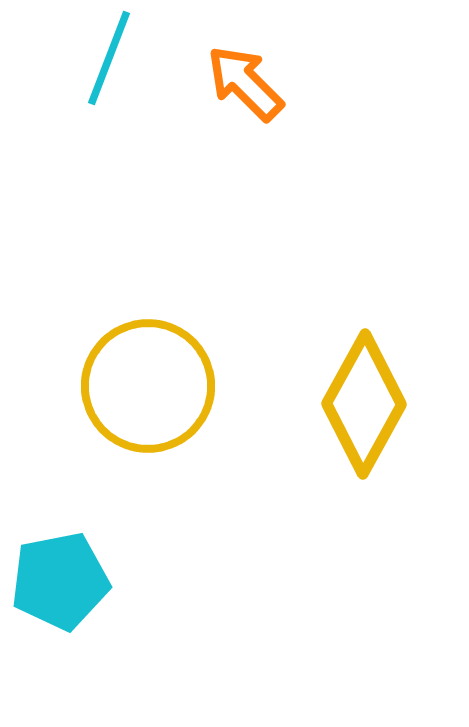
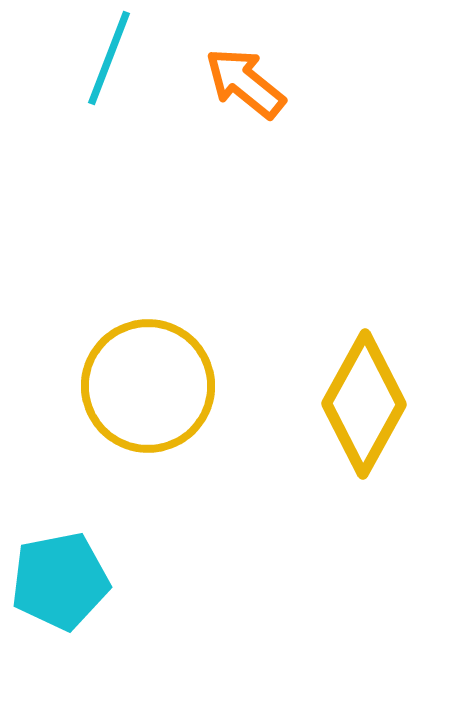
orange arrow: rotated 6 degrees counterclockwise
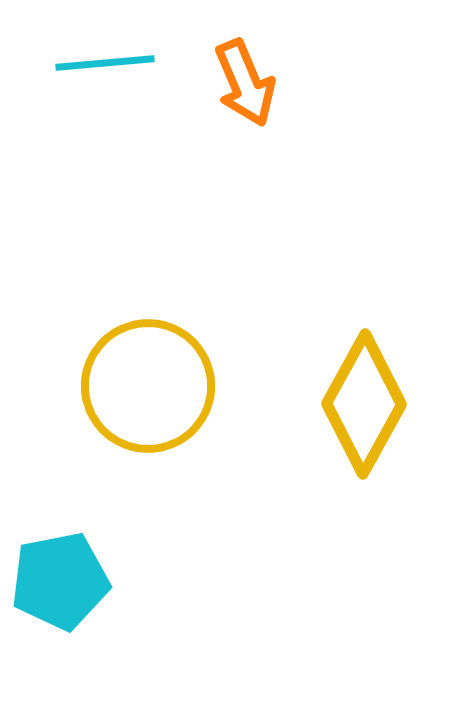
cyan line: moved 4 px left, 5 px down; rotated 64 degrees clockwise
orange arrow: rotated 152 degrees counterclockwise
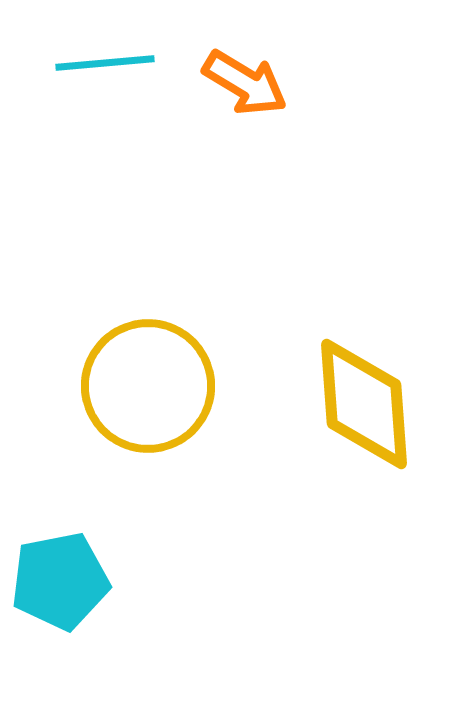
orange arrow: rotated 36 degrees counterclockwise
yellow diamond: rotated 33 degrees counterclockwise
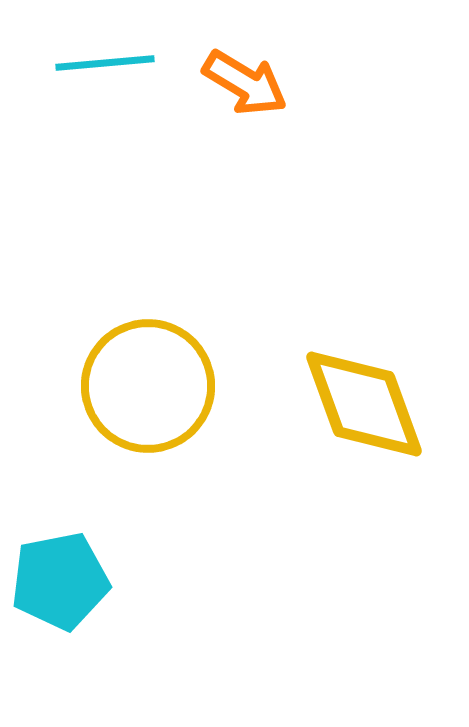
yellow diamond: rotated 16 degrees counterclockwise
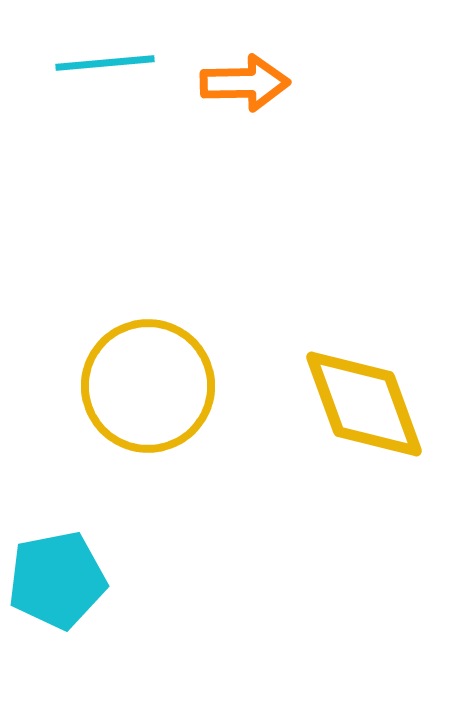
orange arrow: rotated 32 degrees counterclockwise
cyan pentagon: moved 3 px left, 1 px up
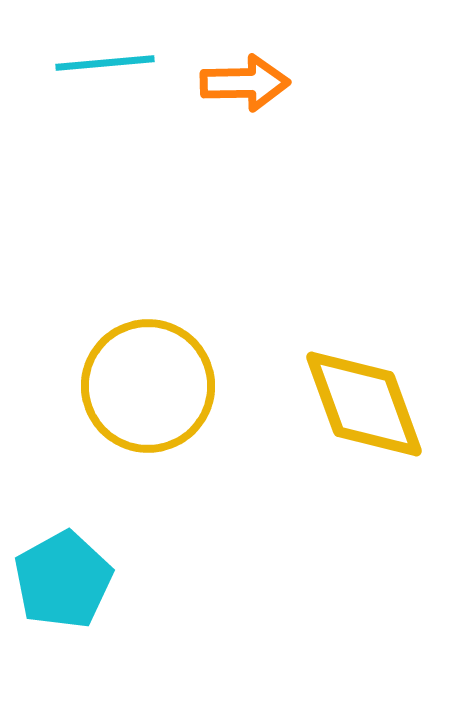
cyan pentagon: moved 6 px right; rotated 18 degrees counterclockwise
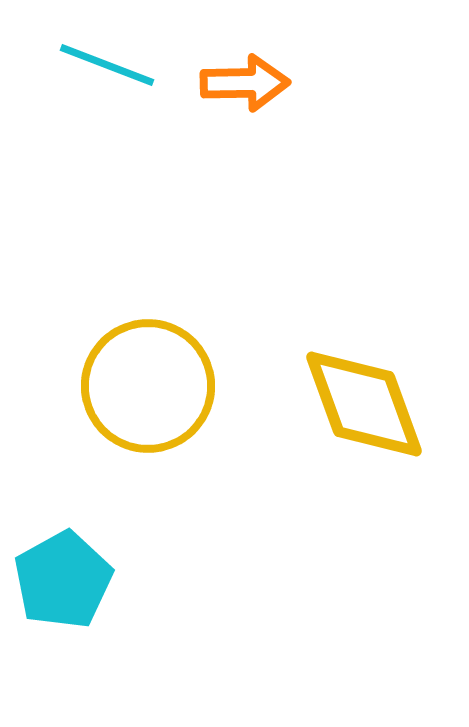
cyan line: moved 2 px right, 2 px down; rotated 26 degrees clockwise
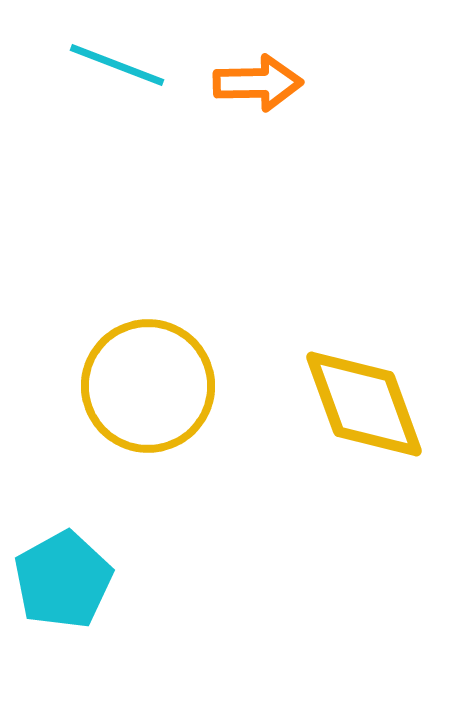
cyan line: moved 10 px right
orange arrow: moved 13 px right
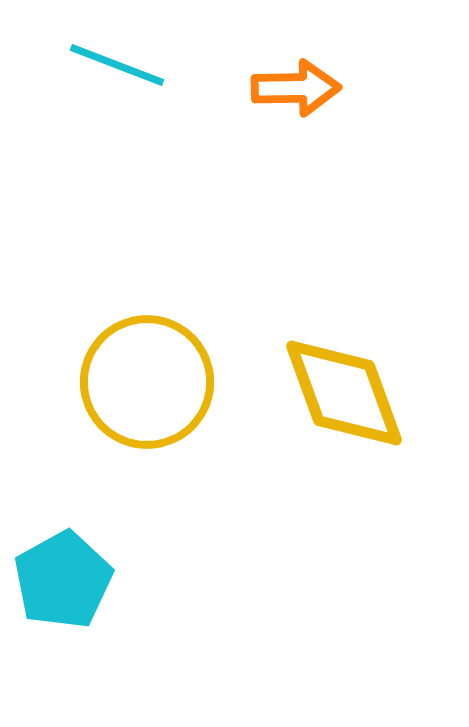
orange arrow: moved 38 px right, 5 px down
yellow circle: moved 1 px left, 4 px up
yellow diamond: moved 20 px left, 11 px up
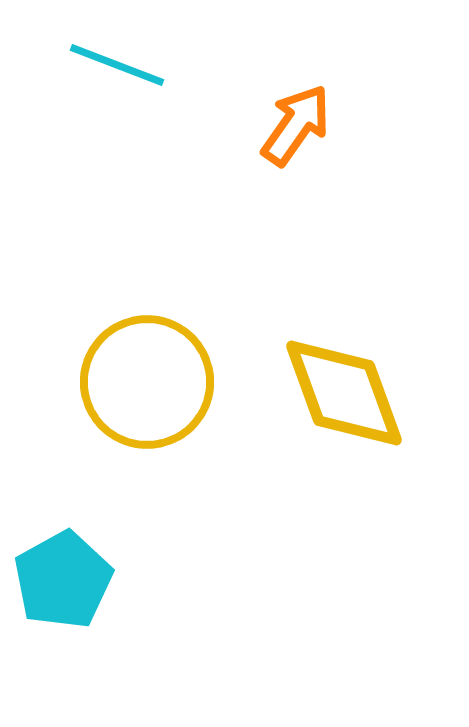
orange arrow: moved 37 px down; rotated 54 degrees counterclockwise
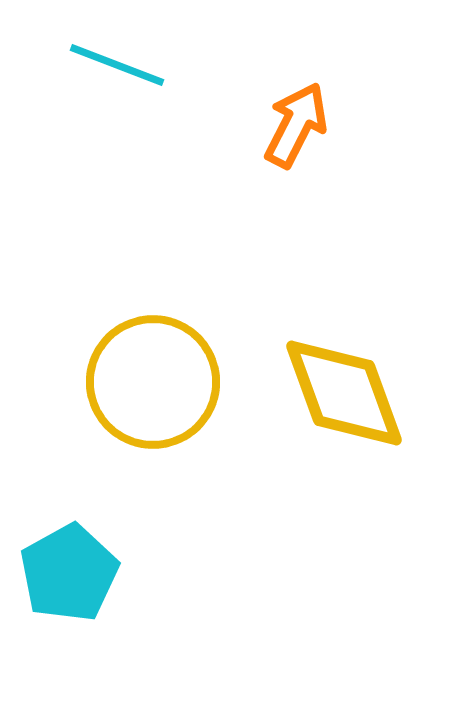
orange arrow: rotated 8 degrees counterclockwise
yellow circle: moved 6 px right
cyan pentagon: moved 6 px right, 7 px up
